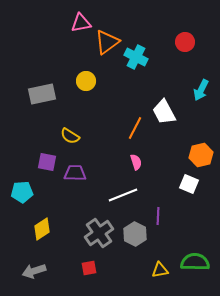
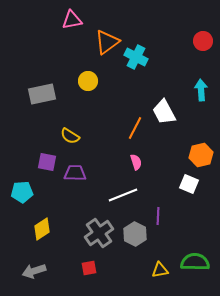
pink triangle: moved 9 px left, 3 px up
red circle: moved 18 px right, 1 px up
yellow circle: moved 2 px right
cyan arrow: rotated 150 degrees clockwise
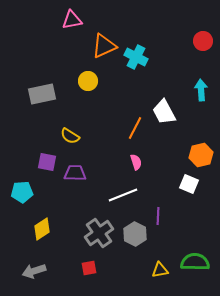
orange triangle: moved 3 px left, 4 px down; rotated 12 degrees clockwise
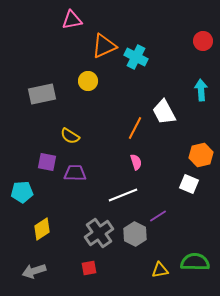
purple line: rotated 54 degrees clockwise
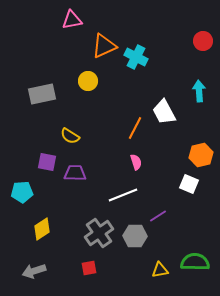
cyan arrow: moved 2 px left, 1 px down
gray hexagon: moved 2 px down; rotated 25 degrees counterclockwise
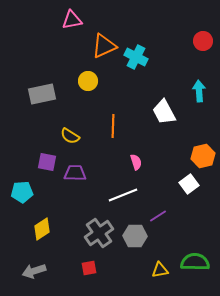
orange line: moved 22 px left, 2 px up; rotated 25 degrees counterclockwise
orange hexagon: moved 2 px right, 1 px down
white square: rotated 30 degrees clockwise
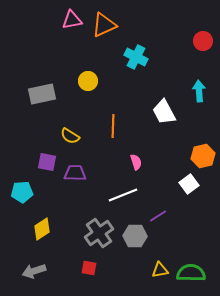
orange triangle: moved 21 px up
green semicircle: moved 4 px left, 11 px down
red square: rotated 21 degrees clockwise
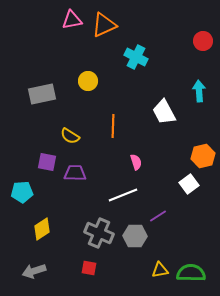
gray cross: rotated 32 degrees counterclockwise
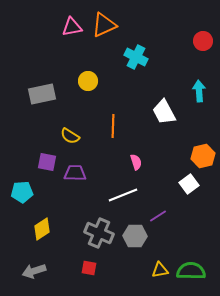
pink triangle: moved 7 px down
green semicircle: moved 2 px up
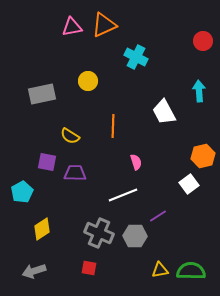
cyan pentagon: rotated 25 degrees counterclockwise
